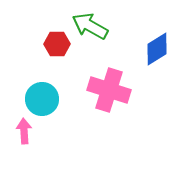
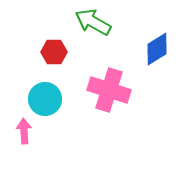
green arrow: moved 3 px right, 4 px up
red hexagon: moved 3 px left, 8 px down
cyan circle: moved 3 px right
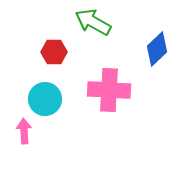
blue diamond: rotated 12 degrees counterclockwise
pink cross: rotated 15 degrees counterclockwise
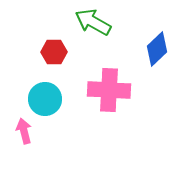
pink arrow: rotated 10 degrees counterclockwise
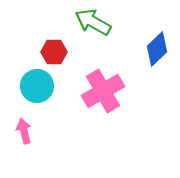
pink cross: moved 6 px left, 1 px down; rotated 33 degrees counterclockwise
cyan circle: moved 8 px left, 13 px up
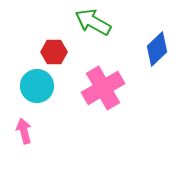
pink cross: moved 3 px up
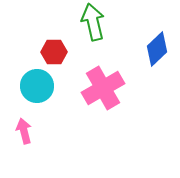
green arrow: rotated 48 degrees clockwise
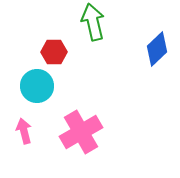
pink cross: moved 22 px left, 44 px down
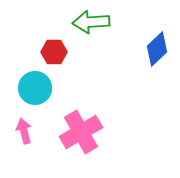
green arrow: moved 2 px left; rotated 81 degrees counterclockwise
cyan circle: moved 2 px left, 2 px down
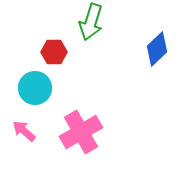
green arrow: rotated 69 degrees counterclockwise
pink arrow: rotated 35 degrees counterclockwise
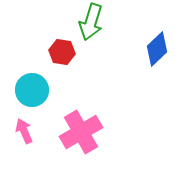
red hexagon: moved 8 px right; rotated 10 degrees clockwise
cyan circle: moved 3 px left, 2 px down
pink arrow: rotated 25 degrees clockwise
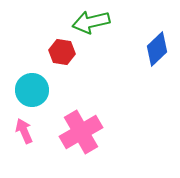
green arrow: rotated 60 degrees clockwise
